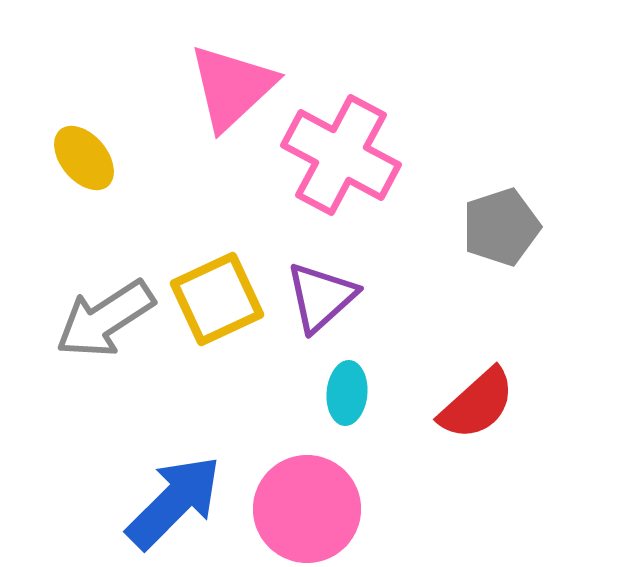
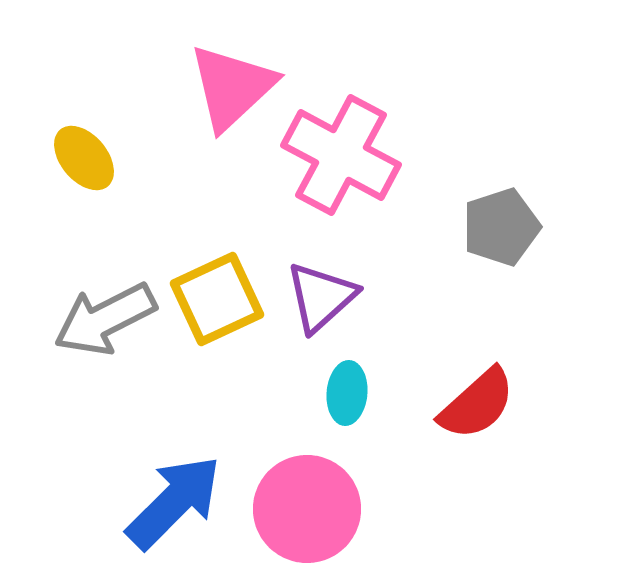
gray arrow: rotated 6 degrees clockwise
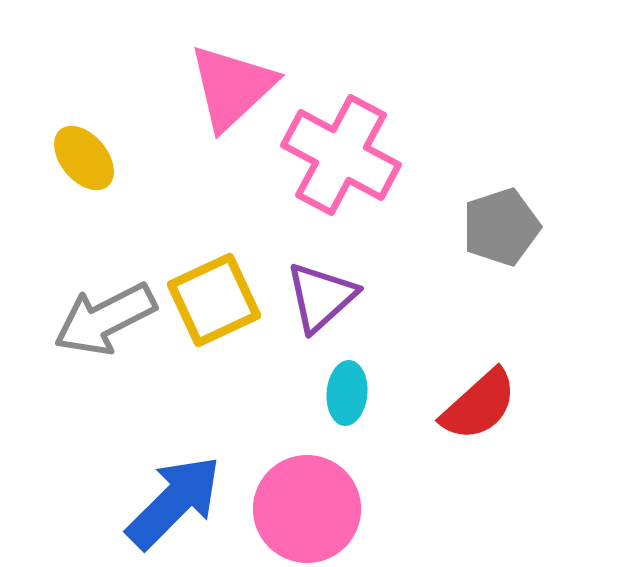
yellow square: moved 3 px left, 1 px down
red semicircle: moved 2 px right, 1 px down
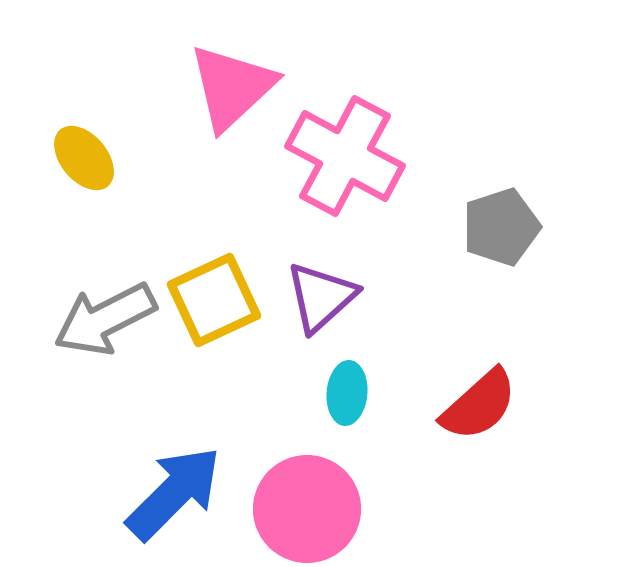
pink cross: moved 4 px right, 1 px down
blue arrow: moved 9 px up
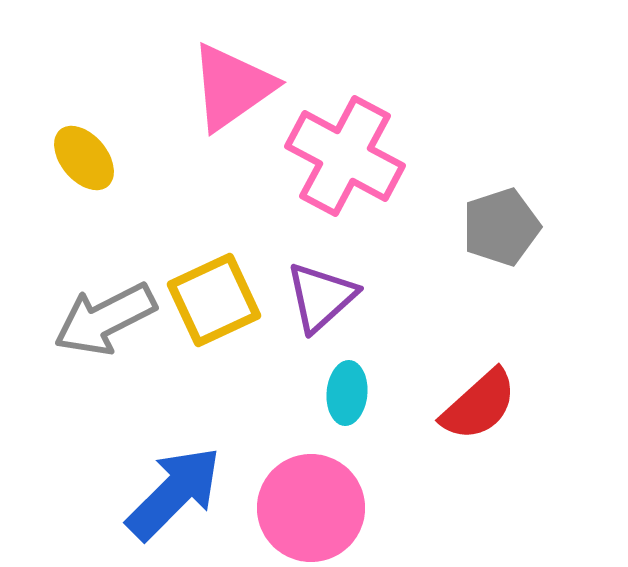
pink triangle: rotated 8 degrees clockwise
pink circle: moved 4 px right, 1 px up
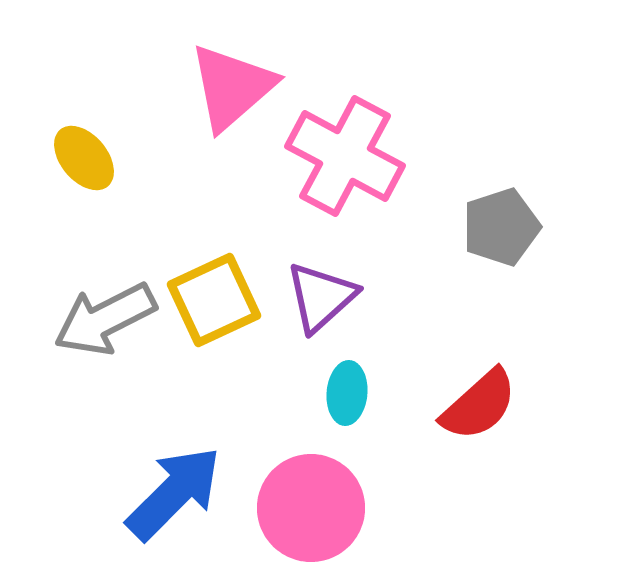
pink triangle: rotated 6 degrees counterclockwise
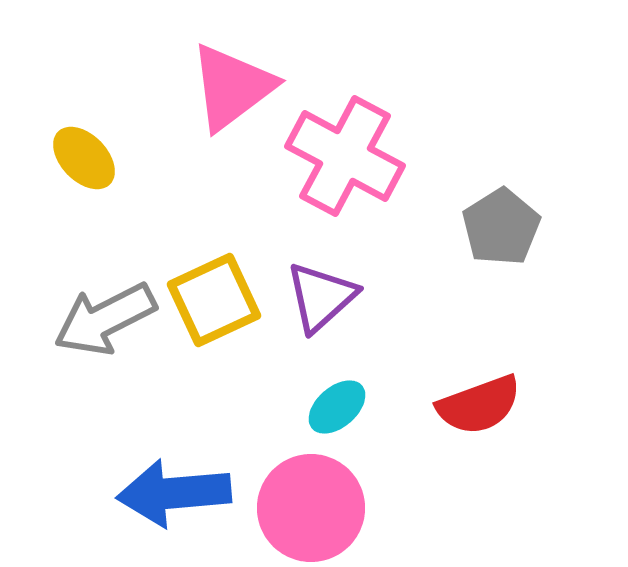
pink triangle: rotated 4 degrees clockwise
yellow ellipse: rotated 4 degrees counterclockwise
gray pentagon: rotated 14 degrees counterclockwise
cyan ellipse: moved 10 px left, 14 px down; rotated 44 degrees clockwise
red semicircle: rotated 22 degrees clockwise
blue arrow: rotated 140 degrees counterclockwise
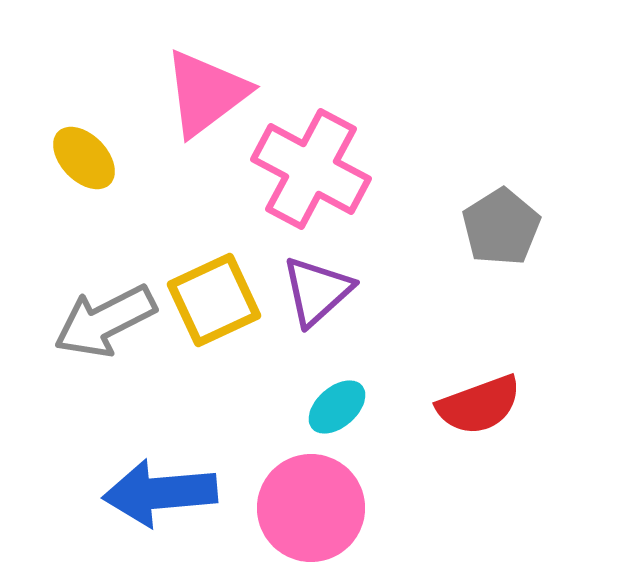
pink triangle: moved 26 px left, 6 px down
pink cross: moved 34 px left, 13 px down
purple triangle: moved 4 px left, 6 px up
gray arrow: moved 2 px down
blue arrow: moved 14 px left
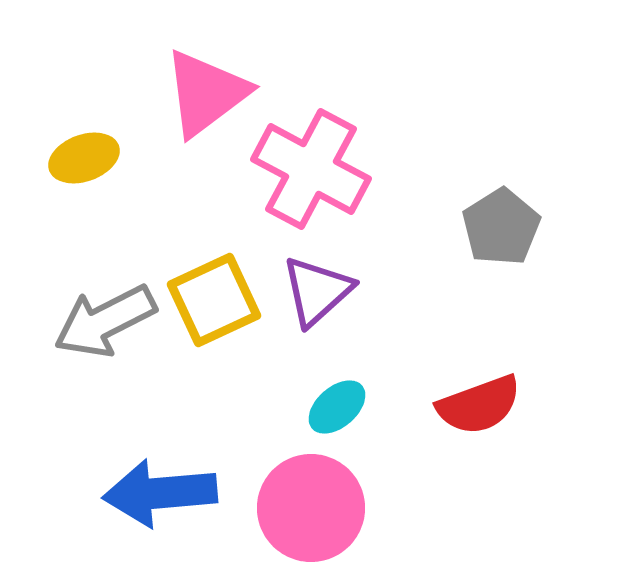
yellow ellipse: rotated 66 degrees counterclockwise
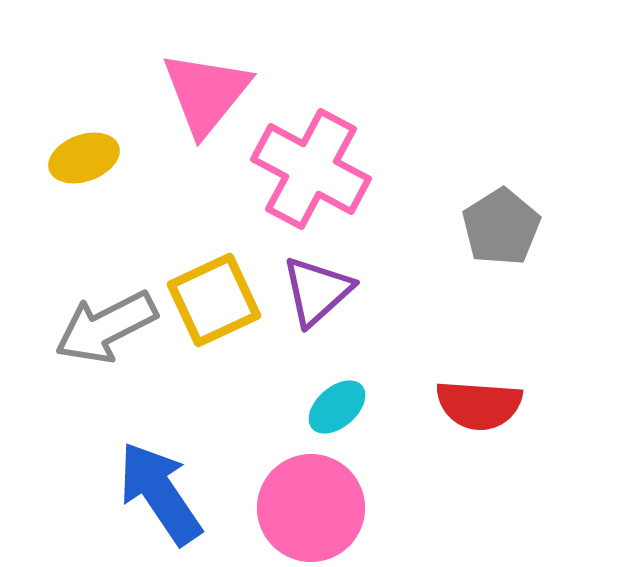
pink triangle: rotated 14 degrees counterclockwise
gray arrow: moved 1 px right, 6 px down
red semicircle: rotated 24 degrees clockwise
blue arrow: rotated 61 degrees clockwise
